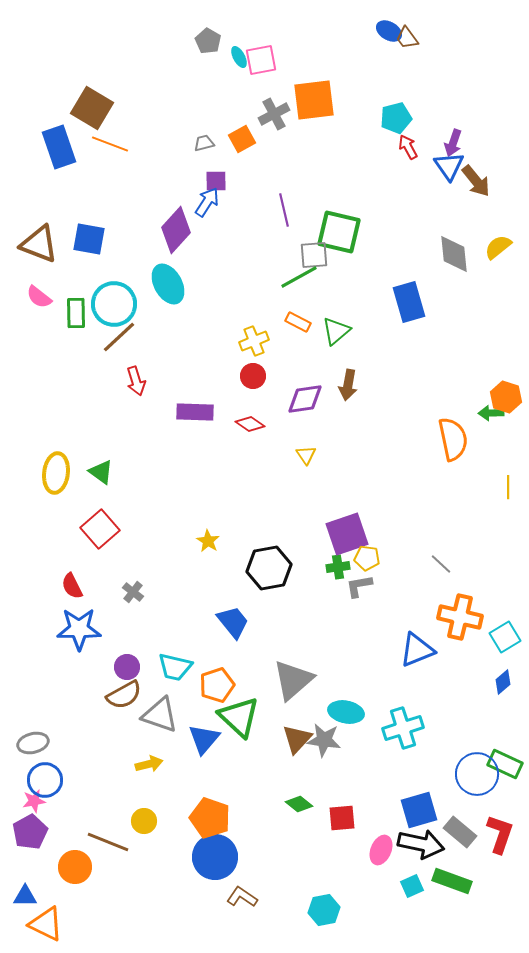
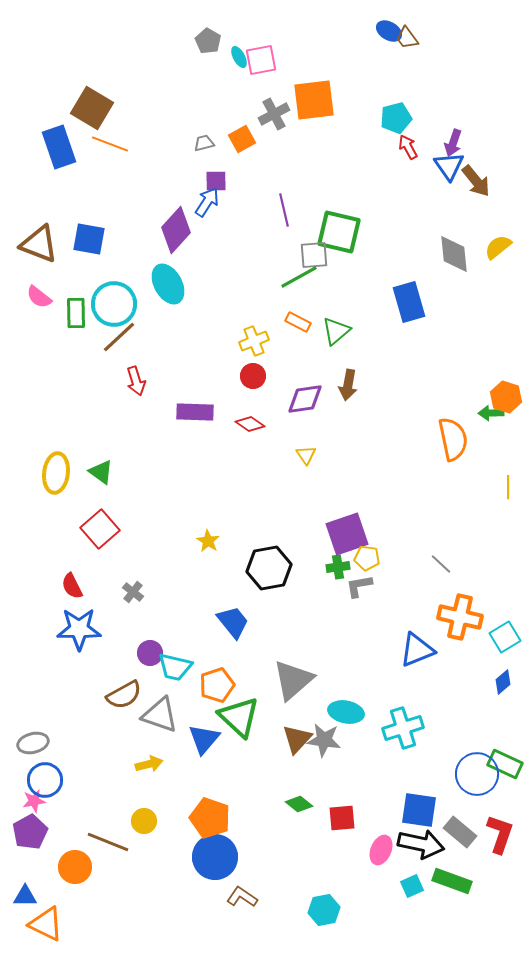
purple circle at (127, 667): moved 23 px right, 14 px up
blue square at (419, 810): rotated 24 degrees clockwise
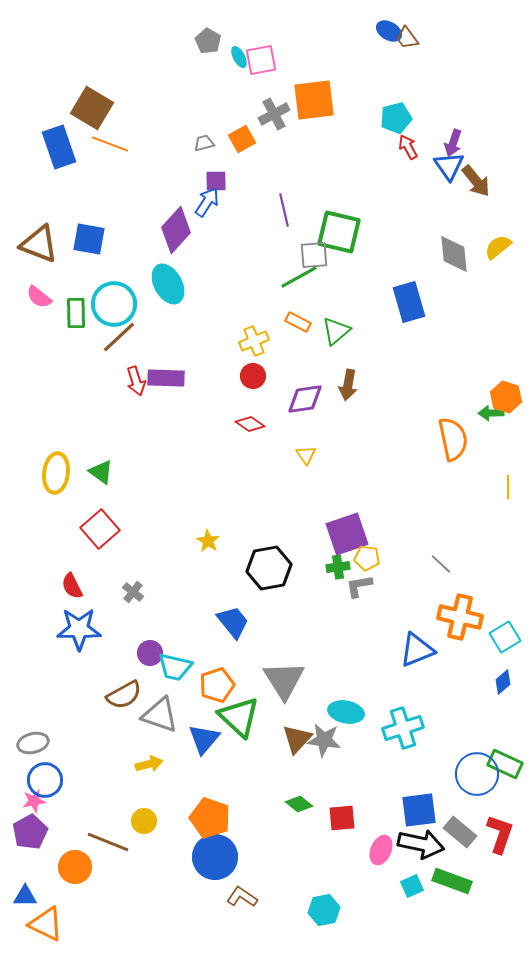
purple rectangle at (195, 412): moved 29 px left, 34 px up
gray triangle at (293, 680): moved 9 px left; rotated 21 degrees counterclockwise
blue square at (419, 810): rotated 15 degrees counterclockwise
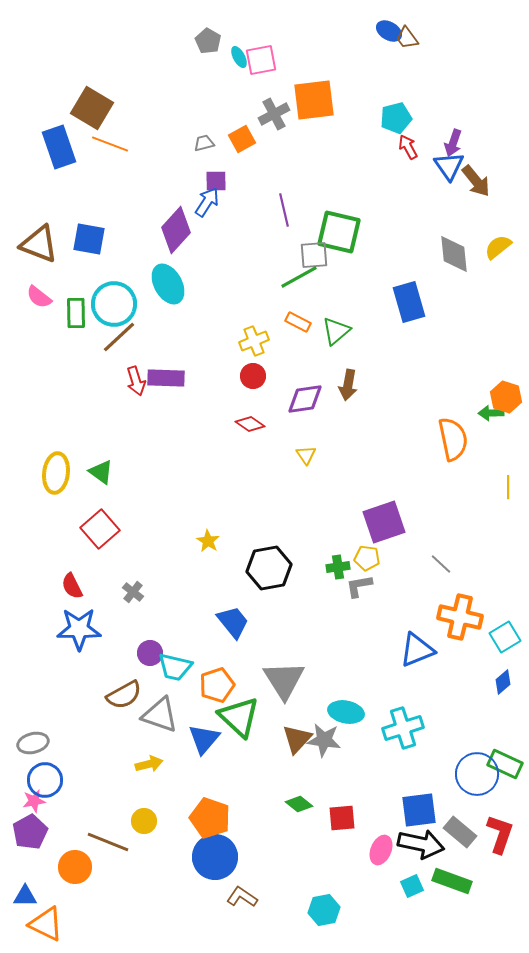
purple square at (347, 534): moved 37 px right, 12 px up
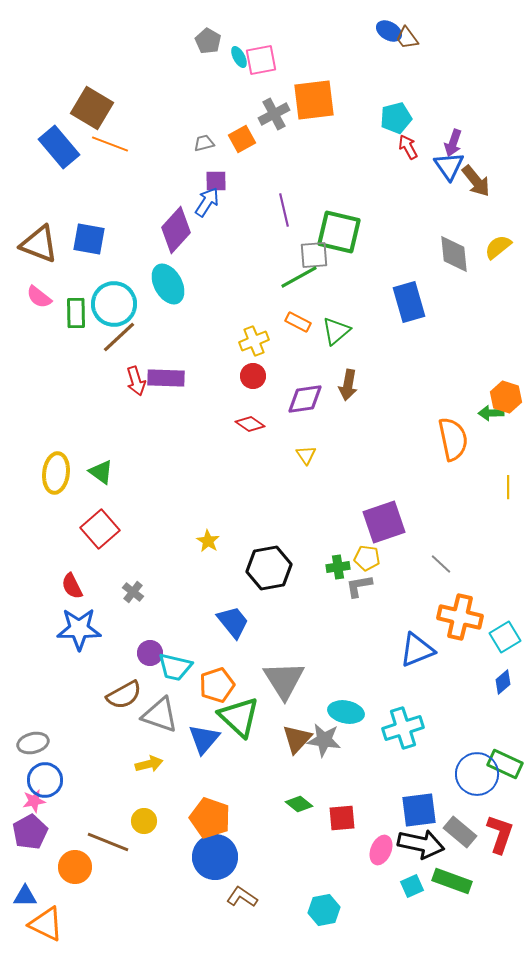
blue rectangle at (59, 147): rotated 21 degrees counterclockwise
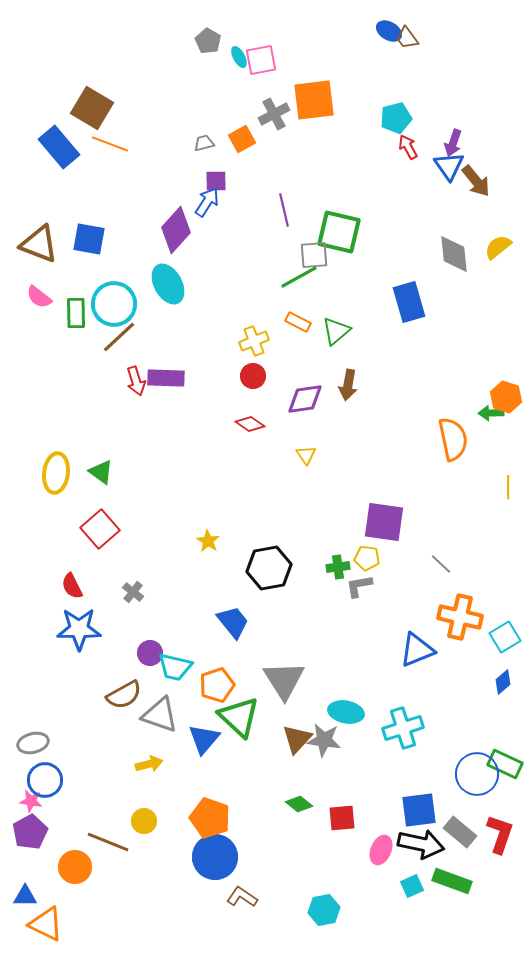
purple square at (384, 522): rotated 27 degrees clockwise
pink star at (34, 801): moved 3 px left; rotated 20 degrees clockwise
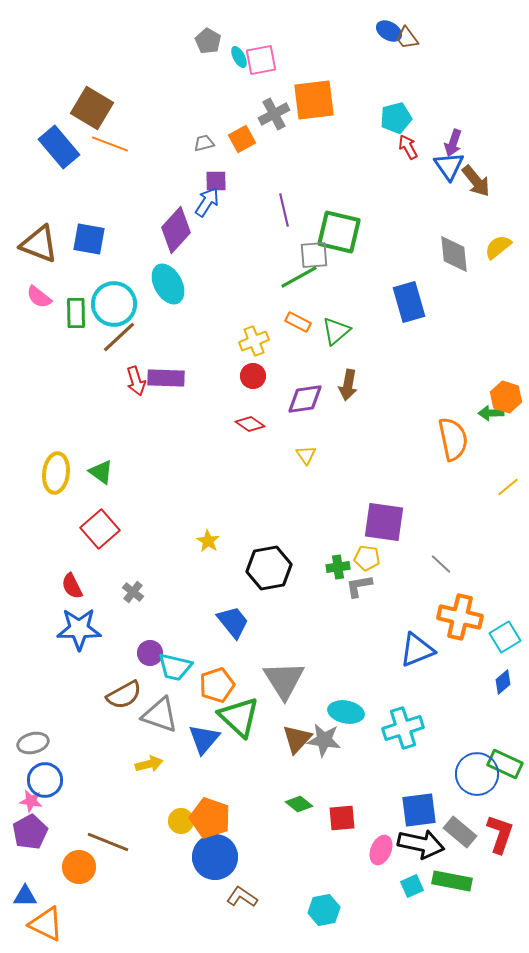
yellow line at (508, 487): rotated 50 degrees clockwise
yellow circle at (144, 821): moved 37 px right
orange circle at (75, 867): moved 4 px right
green rectangle at (452, 881): rotated 9 degrees counterclockwise
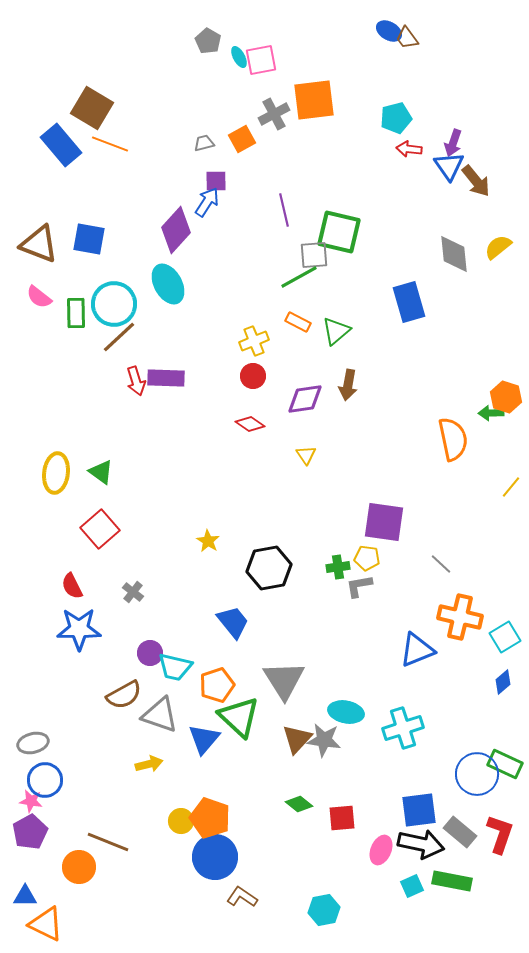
blue rectangle at (59, 147): moved 2 px right, 2 px up
red arrow at (408, 147): moved 1 px right, 2 px down; rotated 55 degrees counterclockwise
yellow line at (508, 487): moved 3 px right; rotated 10 degrees counterclockwise
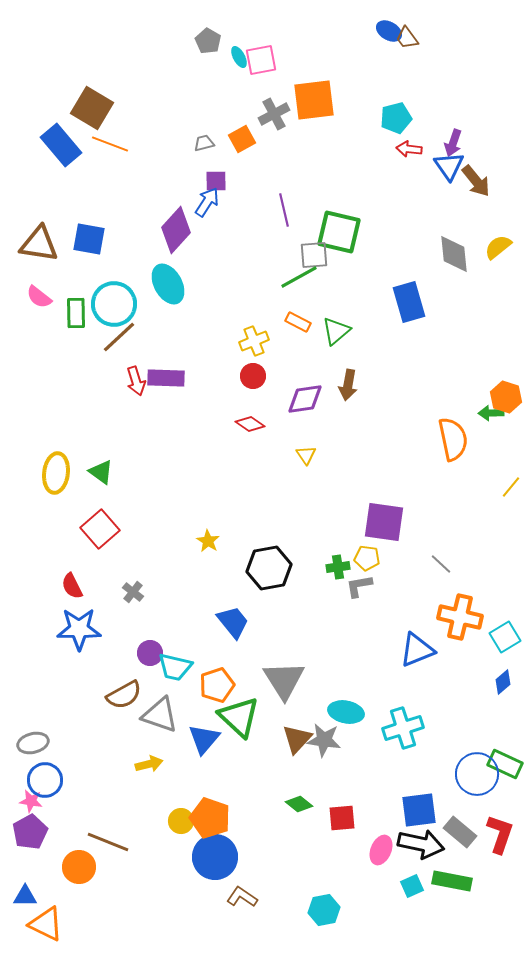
brown triangle at (39, 244): rotated 12 degrees counterclockwise
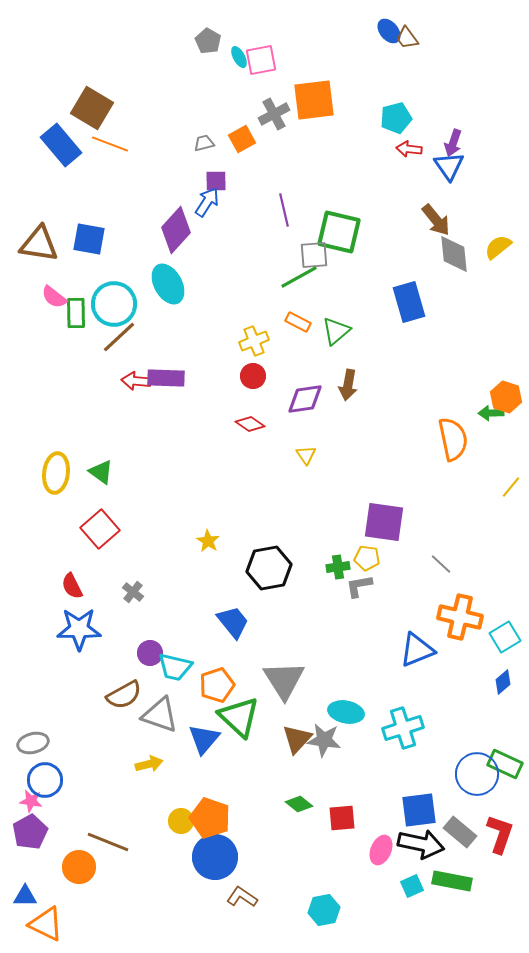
blue ellipse at (389, 31): rotated 20 degrees clockwise
brown arrow at (476, 181): moved 40 px left, 39 px down
pink semicircle at (39, 297): moved 15 px right
red arrow at (136, 381): rotated 112 degrees clockwise
